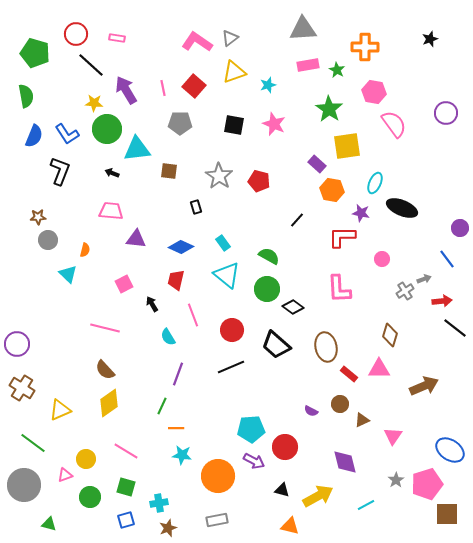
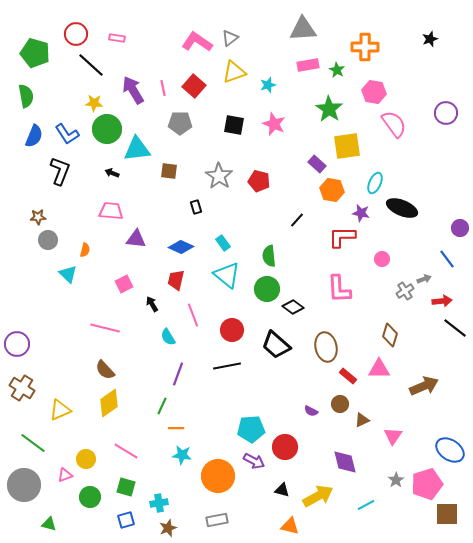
purple arrow at (126, 90): moved 7 px right
green semicircle at (269, 256): rotated 125 degrees counterclockwise
black line at (231, 367): moved 4 px left, 1 px up; rotated 12 degrees clockwise
red rectangle at (349, 374): moved 1 px left, 2 px down
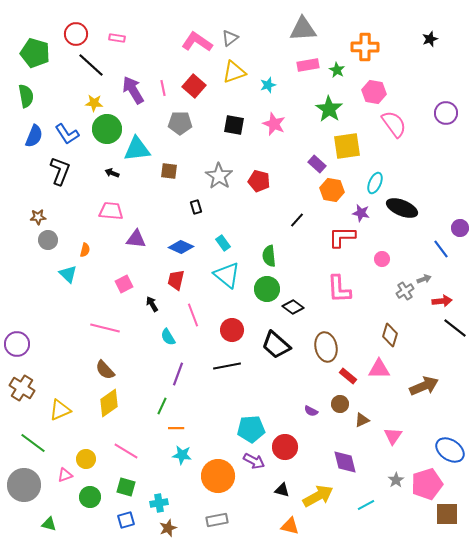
blue line at (447, 259): moved 6 px left, 10 px up
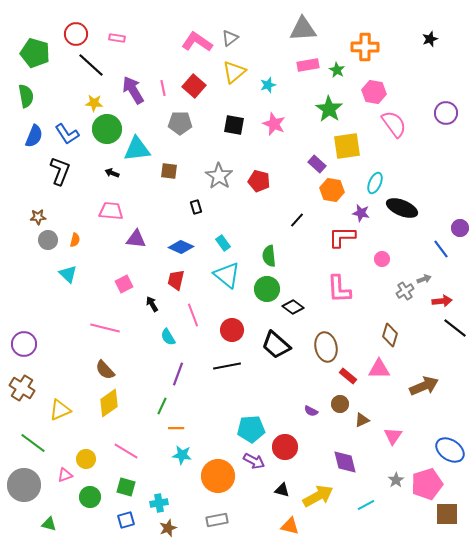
yellow triangle at (234, 72): rotated 20 degrees counterclockwise
orange semicircle at (85, 250): moved 10 px left, 10 px up
purple circle at (17, 344): moved 7 px right
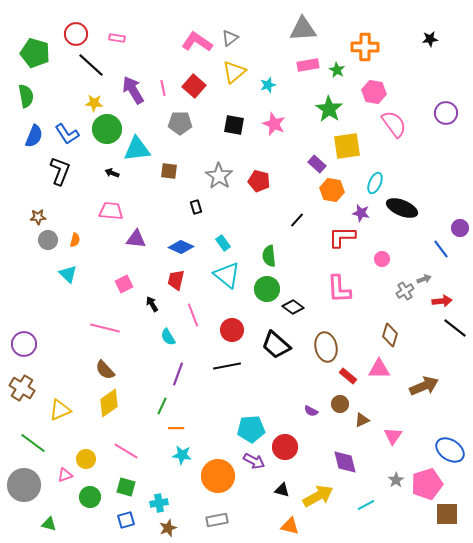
black star at (430, 39): rotated 14 degrees clockwise
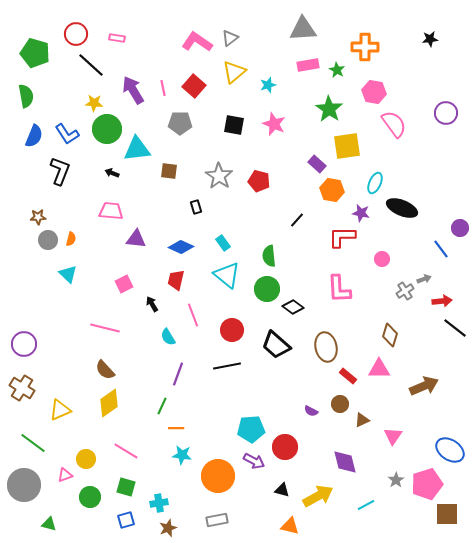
orange semicircle at (75, 240): moved 4 px left, 1 px up
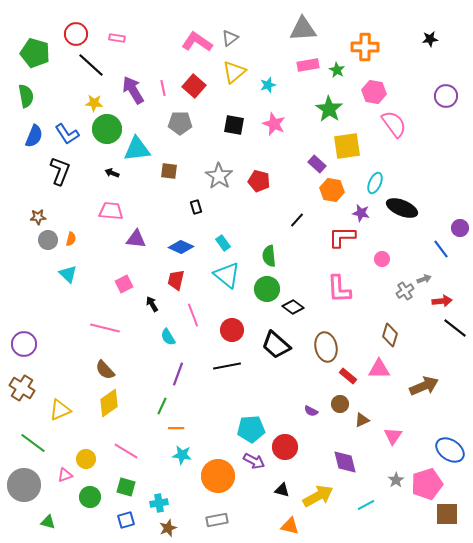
purple circle at (446, 113): moved 17 px up
green triangle at (49, 524): moved 1 px left, 2 px up
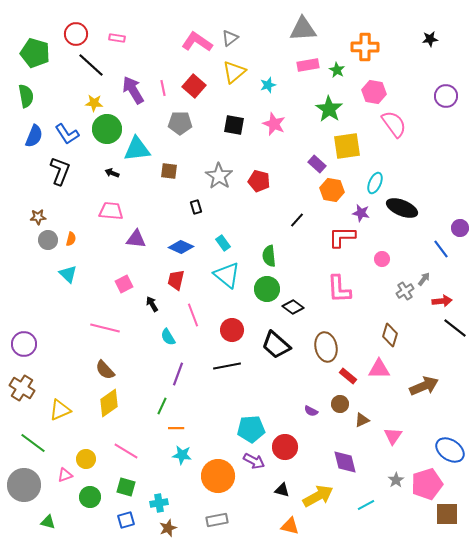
gray arrow at (424, 279): rotated 32 degrees counterclockwise
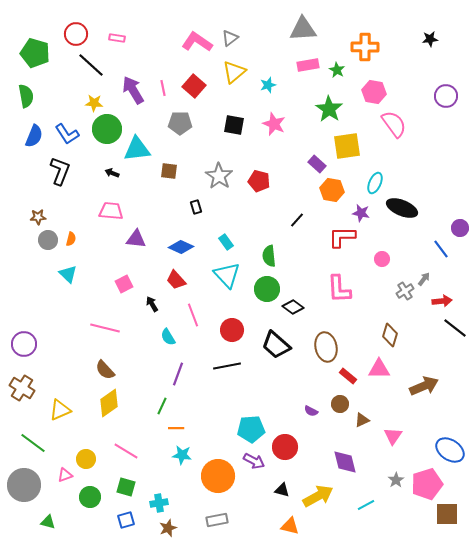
cyan rectangle at (223, 243): moved 3 px right, 1 px up
cyan triangle at (227, 275): rotated 8 degrees clockwise
red trapezoid at (176, 280): rotated 55 degrees counterclockwise
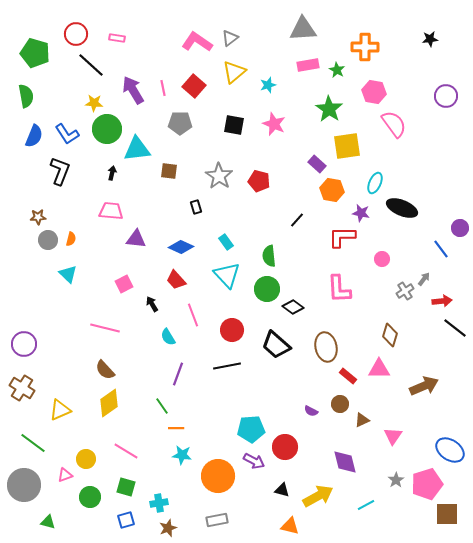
black arrow at (112, 173): rotated 80 degrees clockwise
green line at (162, 406): rotated 60 degrees counterclockwise
